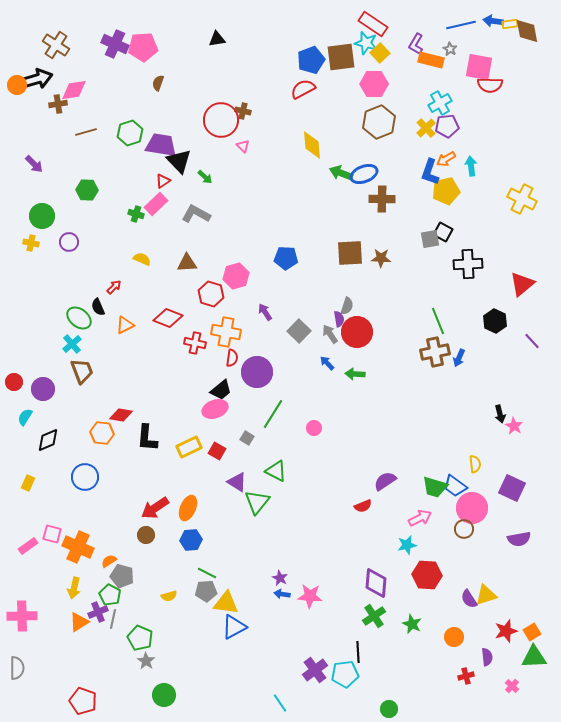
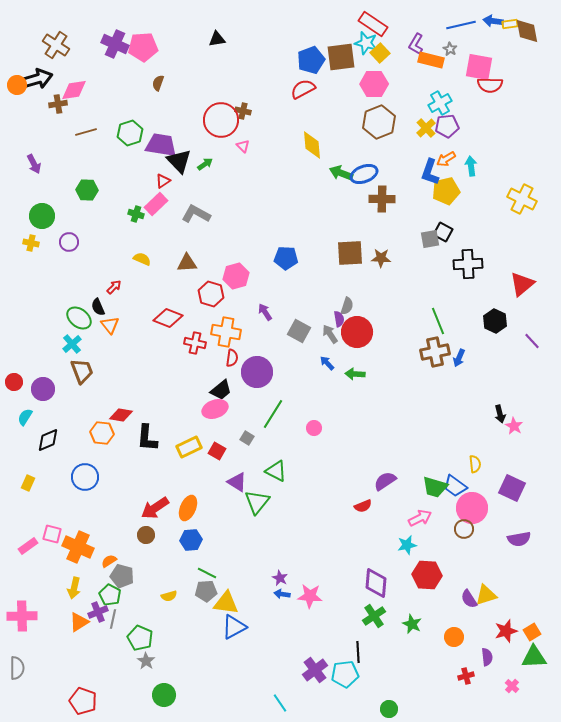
purple arrow at (34, 164): rotated 18 degrees clockwise
green arrow at (205, 177): moved 13 px up; rotated 77 degrees counterclockwise
orange triangle at (125, 325): moved 15 px left; rotated 42 degrees counterclockwise
gray square at (299, 331): rotated 15 degrees counterclockwise
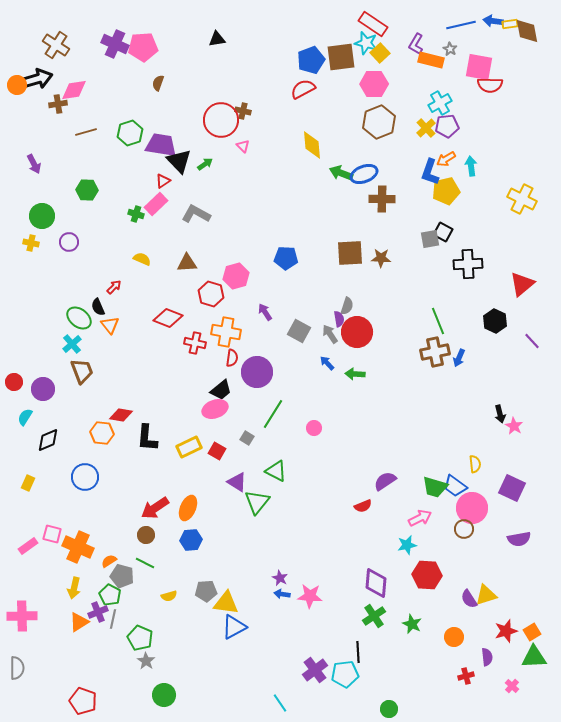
green line at (207, 573): moved 62 px left, 10 px up
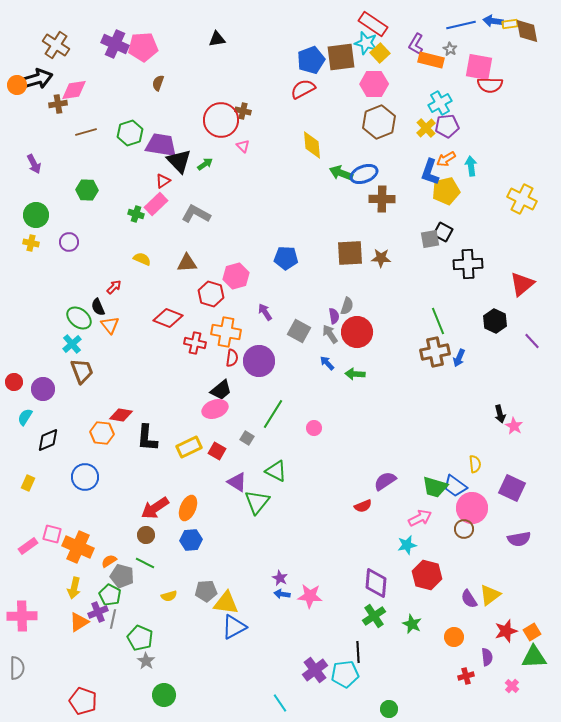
green circle at (42, 216): moved 6 px left, 1 px up
purple semicircle at (339, 319): moved 5 px left, 3 px up
purple circle at (257, 372): moved 2 px right, 11 px up
red hexagon at (427, 575): rotated 12 degrees clockwise
yellow triangle at (486, 595): moved 4 px right; rotated 20 degrees counterclockwise
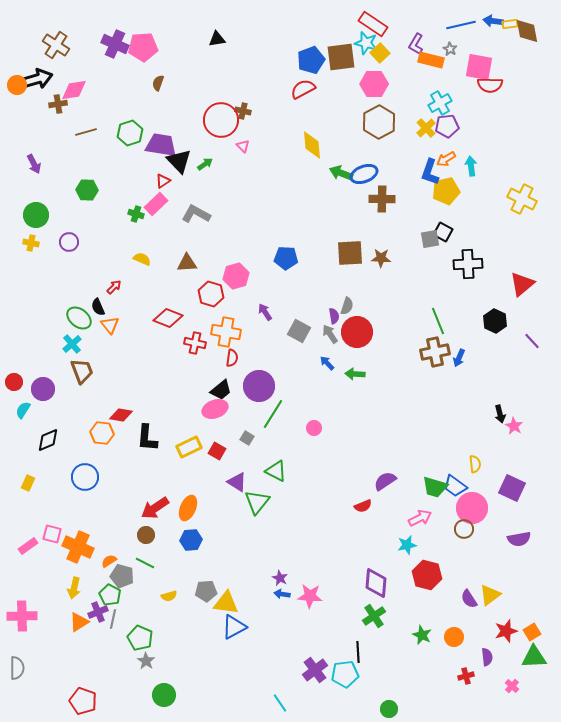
brown hexagon at (379, 122): rotated 8 degrees counterclockwise
purple circle at (259, 361): moved 25 px down
cyan semicircle at (25, 417): moved 2 px left, 7 px up
green star at (412, 624): moved 10 px right, 11 px down
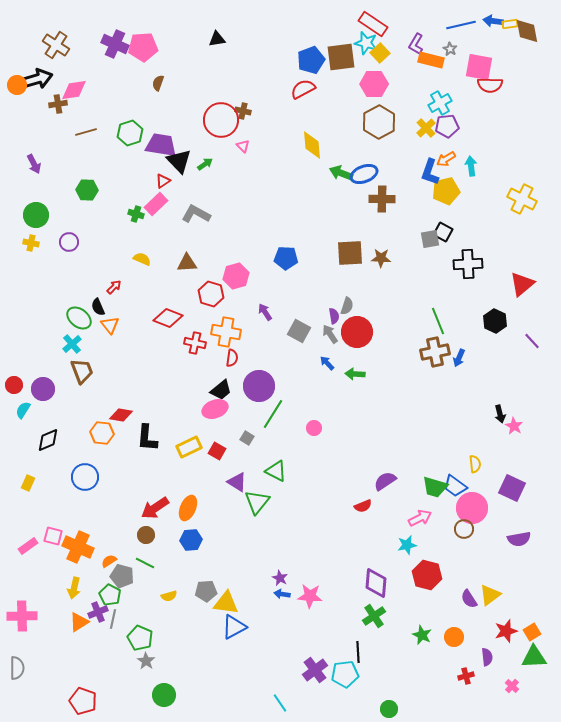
red circle at (14, 382): moved 3 px down
pink square at (52, 534): moved 1 px right, 2 px down
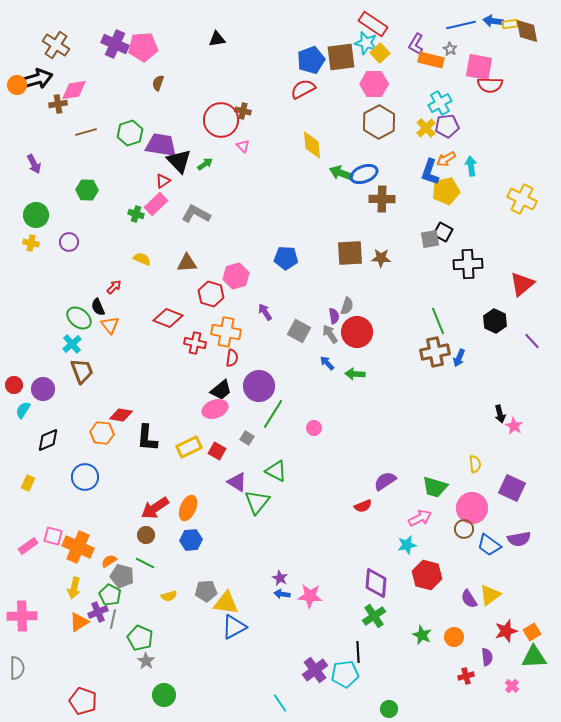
blue trapezoid at (455, 486): moved 34 px right, 59 px down
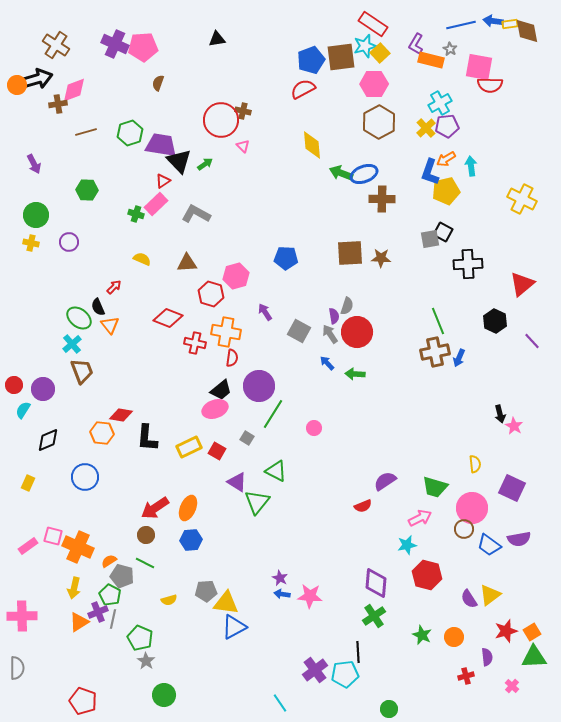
cyan star at (366, 43): moved 1 px left, 3 px down; rotated 30 degrees counterclockwise
pink diamond at (74, 90): rotated 12 degrees counterclockwise
yellow semicircle at (169, 596): moved 4 px down
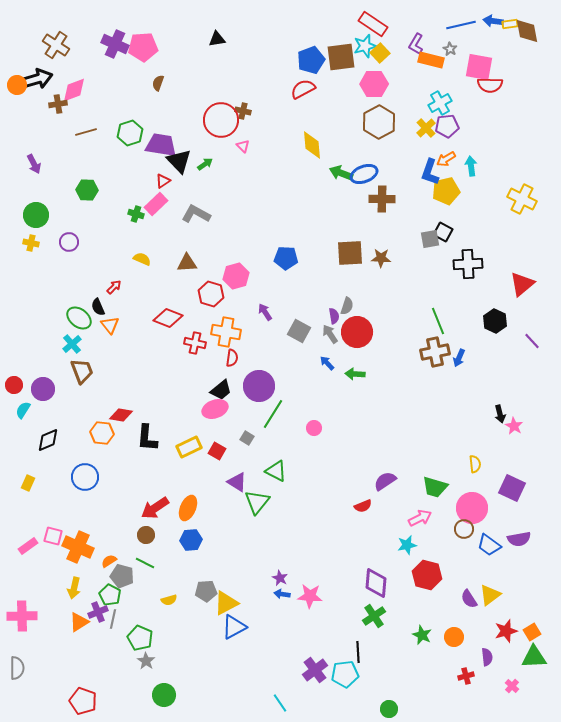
yellow triangle at (226, 603): rotated 36 degrees counterclockwise
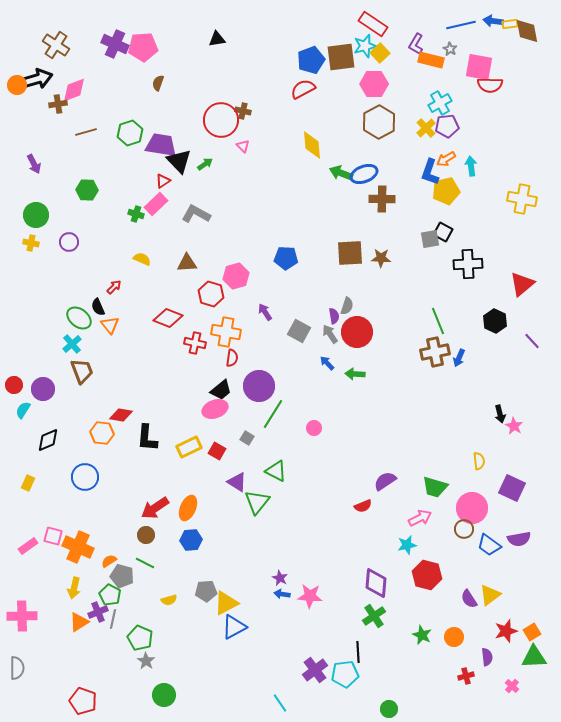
yellow cross at (522, 199): rotated 16 degrees counterclockwise
yellow semicircle at (475, 464): moved 4 px right, 3 px up
